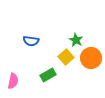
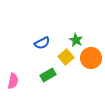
blue semicircle: moved 11 px right, 2 px down; rotated 35 degrees counterclockwise
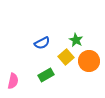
orange circle: moved 2 px left, 3 px down
green rectangle: moved 2 px left
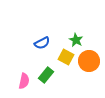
yellow square: rotated 21 degrees counterclockwise
green rectangle: rotated 21 degrees counterclockwise
pink semicircle: moved 11 px right
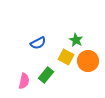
blue semicircle: moved 4 px left
orange circle: moved 1 px left
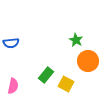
blue semicircle: moved 27 px left; rotated 21 degrees clockwise
yellow square: moved 27 px down
pink semicircle: moved 11 px left, 5 px down
